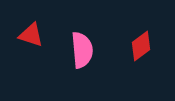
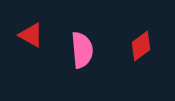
red triangle: rotated 12 degrees clockwise
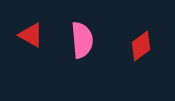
pink semicircle: moved 10 px up
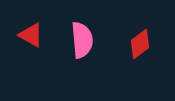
red diamond: moved 1 px left, 2 px up
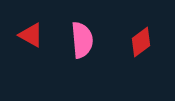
red diamond: moved 1 px right, 2 px up
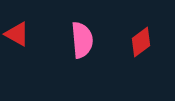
red triangle: moved 14 px left, 1 px up
